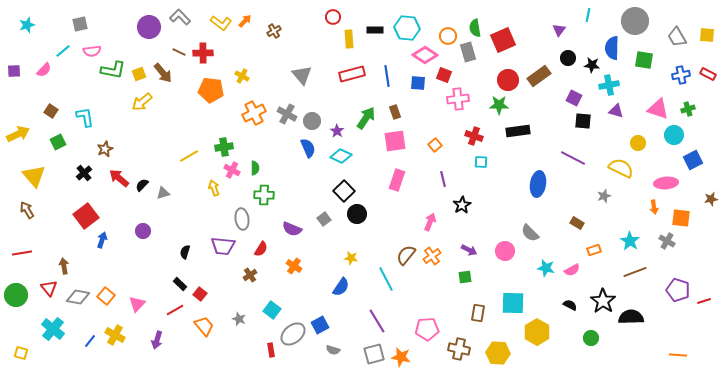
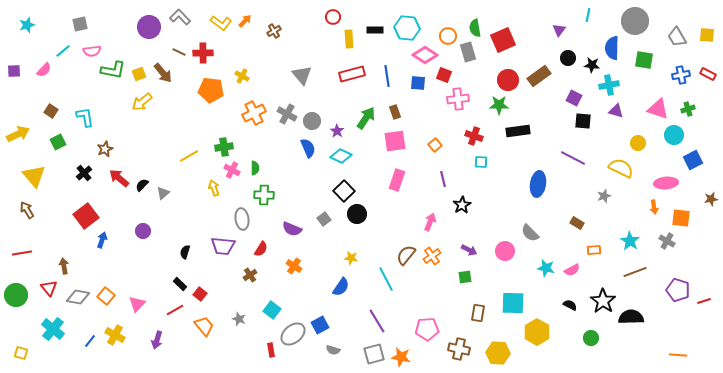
gray triangle at (163, 193): rotated 24 degrees counterclockwise
orange rectangle at (594, 250): rotated 16 degrees clockwise
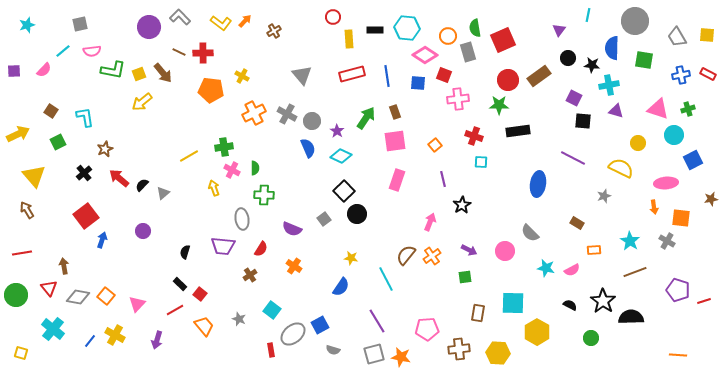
brown cross at (459, 349): rotated 20 degrees counterclockwise
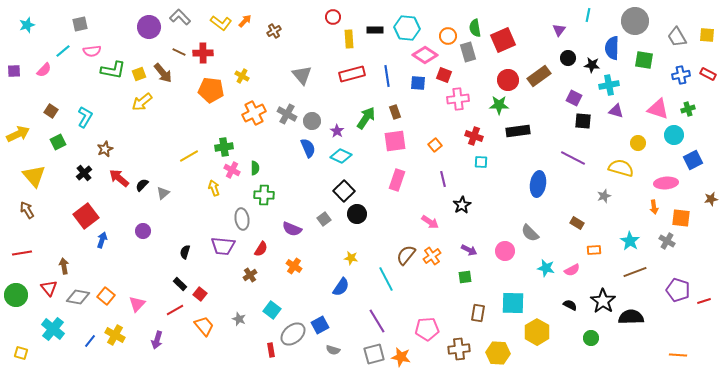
cyan L-shape at (85, 117): rotated 40 degrees clockwise
yellow semicircle at (621, 168): rotated 10 degrees counterclockwise
pink arrow at (430, 222): rotated 102 degrees clockwise
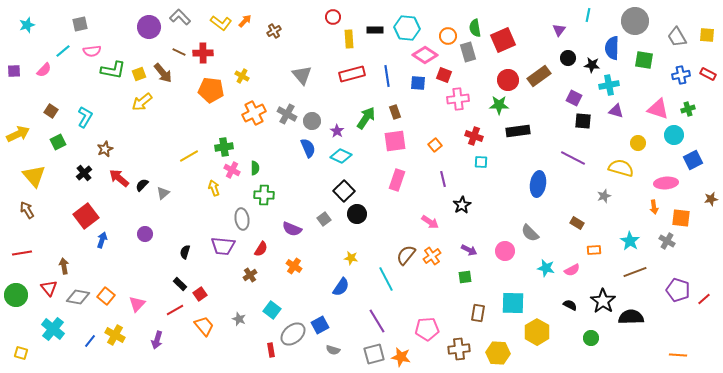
purple circle at (143, 231): moved 2 px right, 3 px down
red square at (200, 294): rotated 16 degrees clockwise
red line at (704, 301): moved 2 px up; rotated 24 degrees counterclockwise
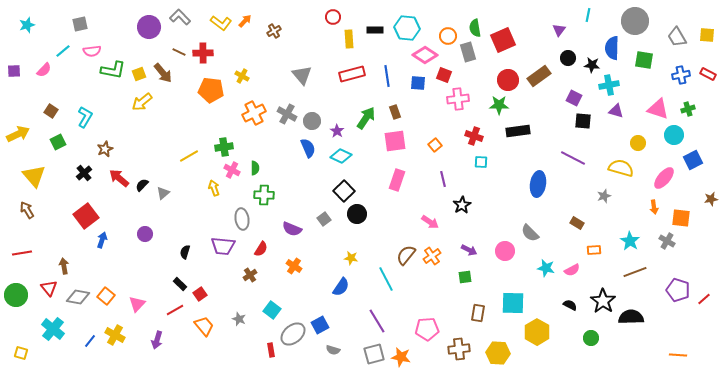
pink ellipse at (666, 183): moved 2 px left, 5 px up; rotated 45 degrees counterclockwise
